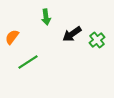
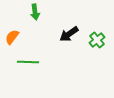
green arrow: moved 11 px left, 5 px up
black arrow: moved 3 px left
green line: rotated 35 degrees clockwise
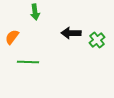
black arrow: moved 2 px right, 1 px up; rotated 36 degrees clockwise
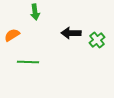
orange semicircle: moved 2 px up; rotated 21 degrees clockwise
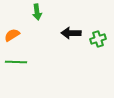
green arrow: moved 2 px right
green cross: moved 1 px right, 1 px up; rotated 21 degrees clockwise
green line: moved 12 px left
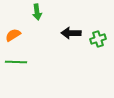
orange semicircle: moved 1 px right
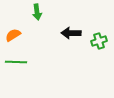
green cross: moved 1 px right, 2 px down
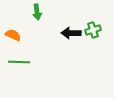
orange semicircle: rotated 56 degrees clockwise
green cross: moved 6 px left, 11 px up
green line: moved 3 px right
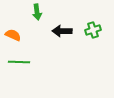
black arrow: moved 9 px left, 2 px up
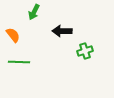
green arrow: moved 3 px left; rotated 35 degrees clockwise
green cross: moved 8 px left, 21 px down
orange semicircle: rotated 28 degrees clockwise
